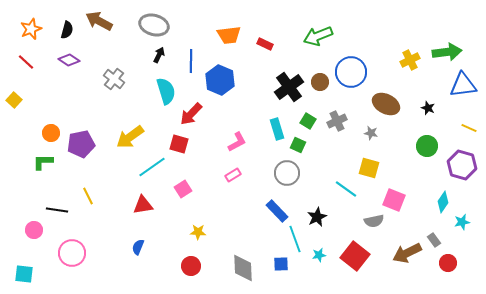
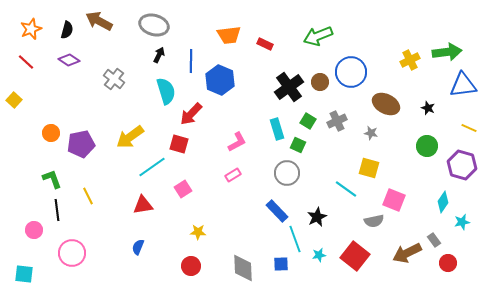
green L-shape at (43, 162): moved 9 px right, 17 px down; rotated 70 degrees clockwise
black line at (57, 210): rotated 75 degrees clockwise
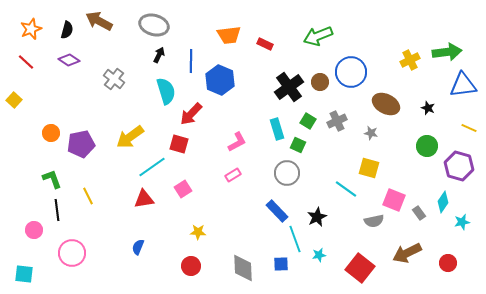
purple hexagon at (462, 165): moved 3 px left, 1 px down
red triangle at (143, 205): moved 1 px right, 6 px up
gray rectangle at (434, 240): moved 15 px left, 27 px up
red square at (355, 256): moved 5 px right, 12 px down
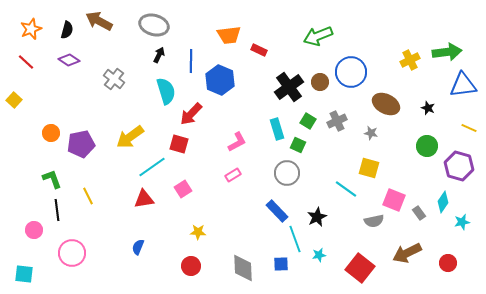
red rectangle at (265, 44): moved 6 px left, 6 px down
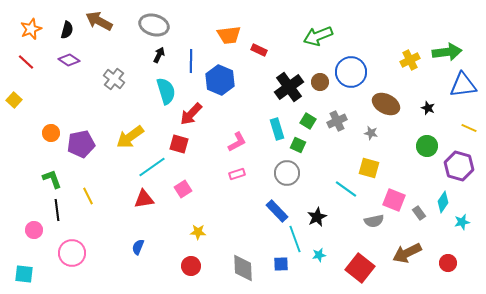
pink rectangle at (233, 175): moved 4 px right, 1 px up; rotated 14 degrees clockwise
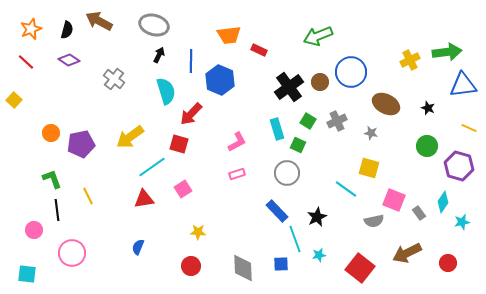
cyan square at (24, 274): moved 3 px right
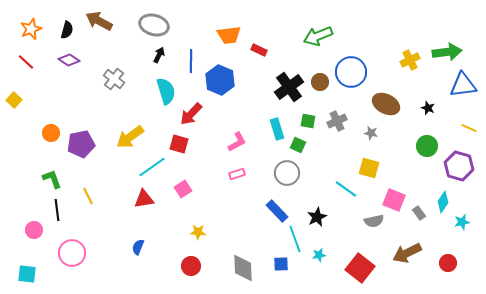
green square at (308, 121): rotated 21 degrees counterclockwise
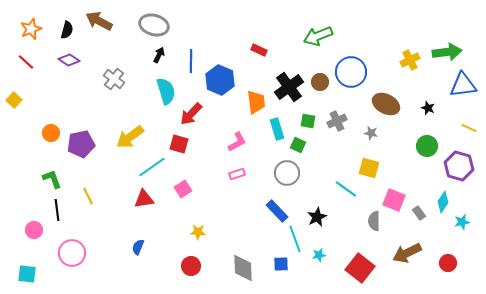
orange trapezoid at (229, 35): moved 27 px right, 67 px down; rotated 90 degrees counterclockwise
gray semicircle at (374, 221): rotated 102 degrees clockwise
